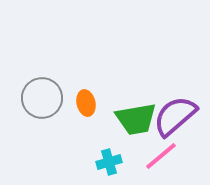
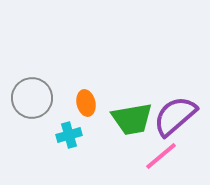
gray circle: moved 10 px left
green trapezoid: moved 4 px left
cyan cross: moved 40 px left, 27 px up
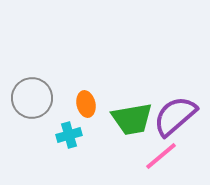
orange ellipse: moved 1 px down
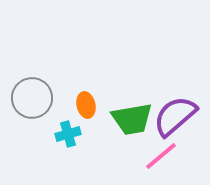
orange ellipse: moved 1 px down
cyan cross: moved 1 px left, 1 px up
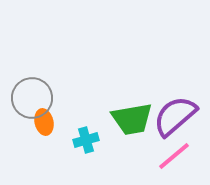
orange ellipse: moved 42 px left, 17 px down
cyan cross: moved 18 px right, 6 px down
pink line: moved 13 px right
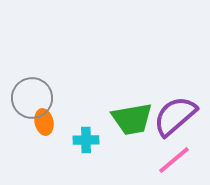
cyan cross: rotated 15 degrees clockwise
pink line: moved 4 px down
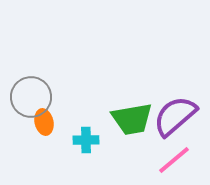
gray circle: moved 1 px left, 1 px up
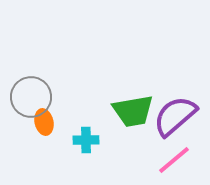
green trapezoid: moved 1 px right, 8 px up
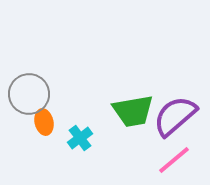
gray circle: moved 2 px left, 3 px up
cyan cross: moved 6 px left, 2 px up; rotated 35 degrees counterclockwise
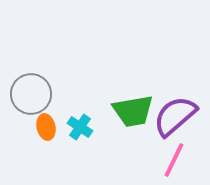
gray circle: moved 2 px right
orange ellipse: moved 2 px right, 5 px down
cyan cross: moved 11 px up; rotated 20 degrees counterclockwise
pink line: rotated 24 degrees counterclockwise
